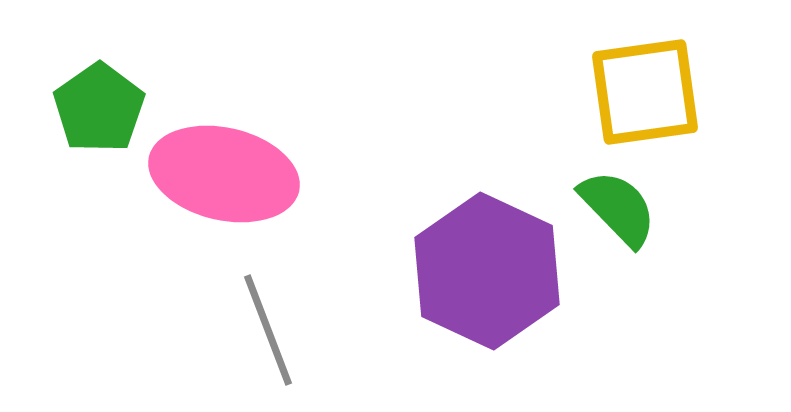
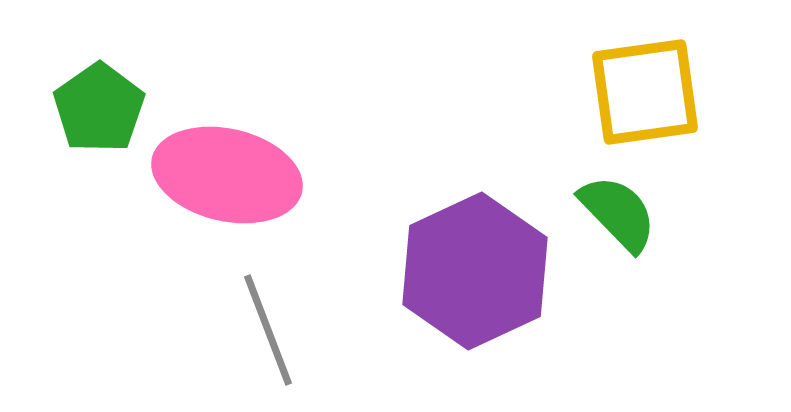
pink ellipse: moved 3 px right, 1 px down
green semicircle: moved 5 px down
purple hexagon: moved 12 px left; rotated 10 degrees clockwise
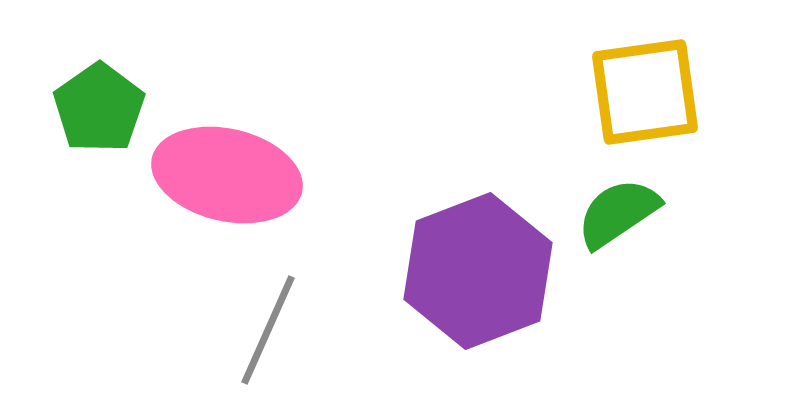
green semicircle: rotated 80 degrees counterclockwise
purple hexagon: moved 3 px right; rotated 4 degrees clockwise
gray line: rotated 45 degrees clockwise
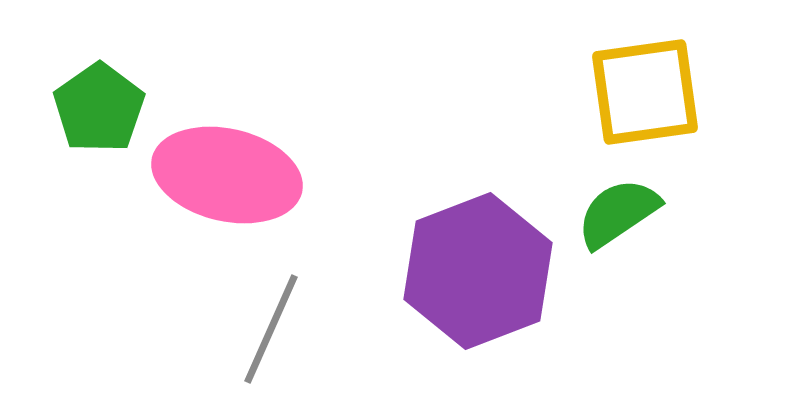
gray line: moved 3 px right, 1 px up
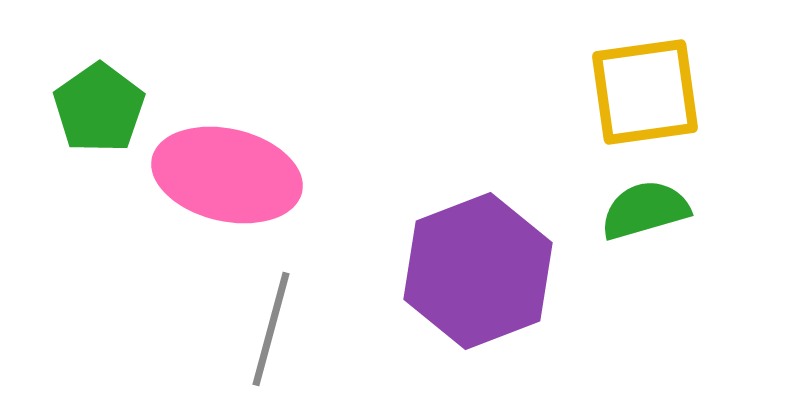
green semicircle: moved 27 px right, 3 px up; rotated 18 degrees clockwise
gray line: rotated 9 degrees counterclockwise
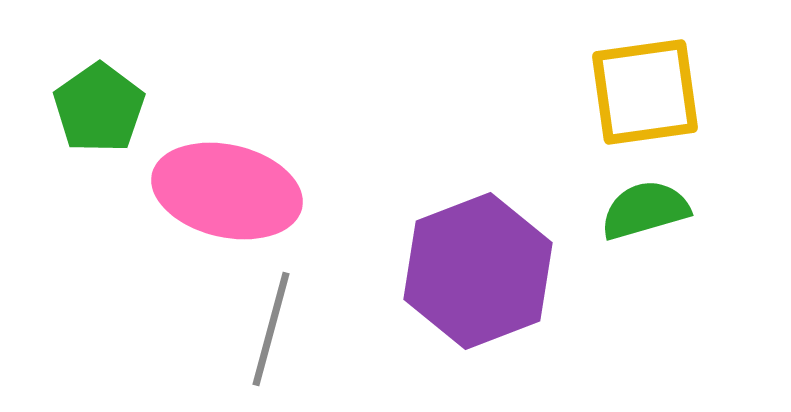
pink ellipse: moved 16 px down
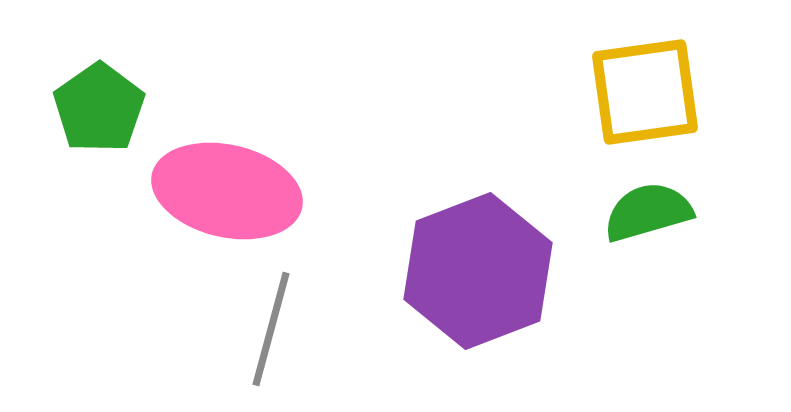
green semicircle: moved 3 px right, 2 px down
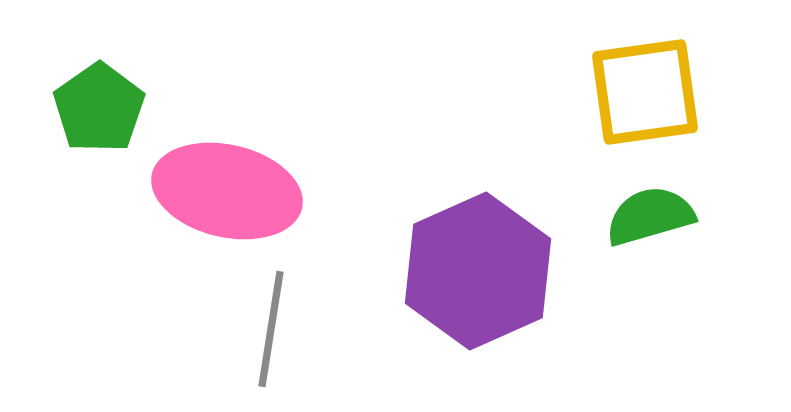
green semicircle: moved 2 px right, 4 px down
purple hexagon: rotated 3 degrees counterclockwise
gray line: rotated 6 degrees counterclockwise
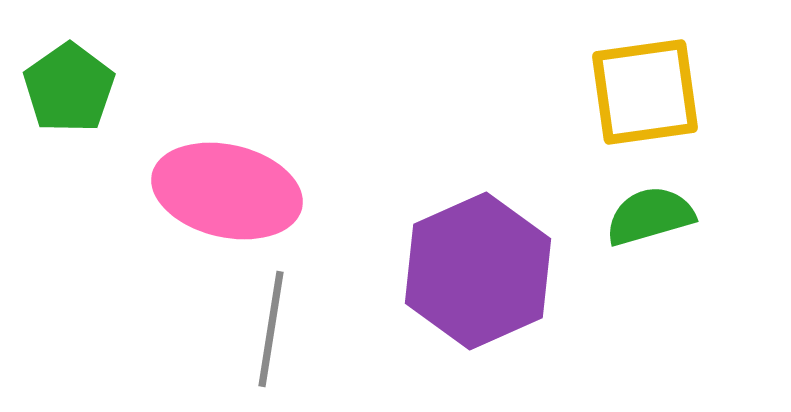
green pentagon: moved 30 px left, 20 px up
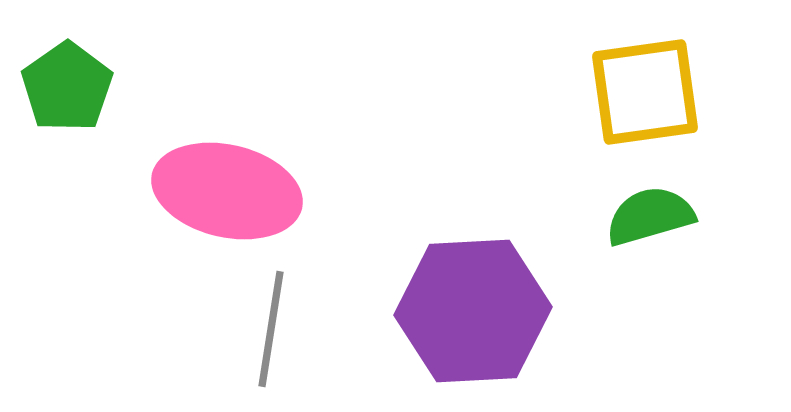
green pentagon: moved 2 px left, 1 px up
purple hexagon: moved 5 px left, 40 px down; rotated 21 degrees clockwise
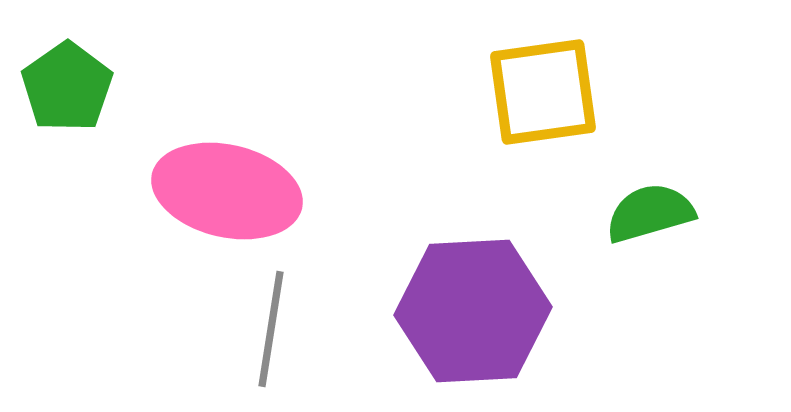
yellow square: moved 102 px left
green semicircle: moved 3 px up
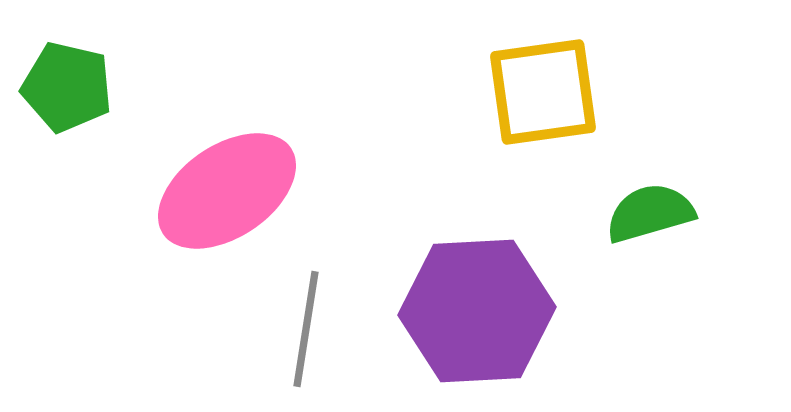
green pentagon: rotated 24 degrees counterclockwise
pink ellipse: rotated 47 degrees counterclockwise
purple hexagon: moved 4 px right
gray line: moved 35 px right
